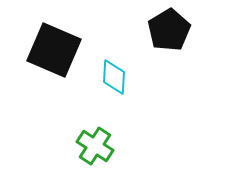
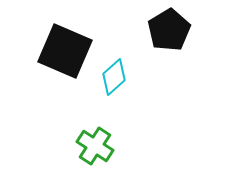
black square: moved 11 px right, 1 px down
cyan diamond: rotated 45 degrees clockwise
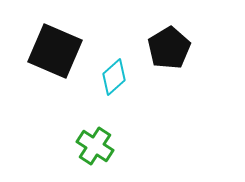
black pentagon: moved 18 px down
black square: moved 10 px left
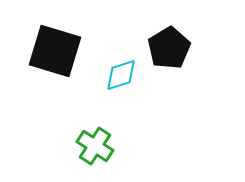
black square: rotated 6 degrees counterclockwise
cyan diamond: moved 7 px right, 2 px up; rotated 24 degrees clockwise
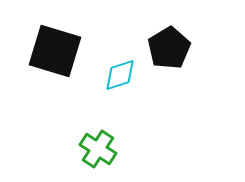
cyan diamond: moved 1 px left
green cross: moved 3 px right, 3 px down
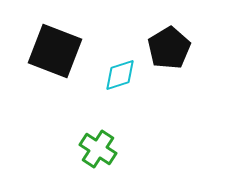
black square: rotated 4 degrees clockwise
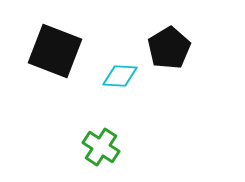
cyan diamond: moved 1 px down; rotated 21 degrees clockwise
green cross: moved 3 px right, 2 px up
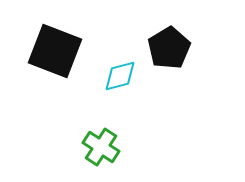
cyan diamond: rotated 18 degrees counterclockwise
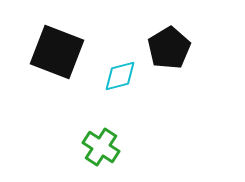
black square: moved 2 px right, 1 px down
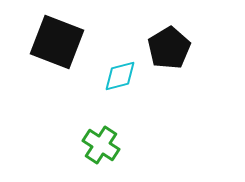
black square: moved 10 px up
green cross: moved 2 px up
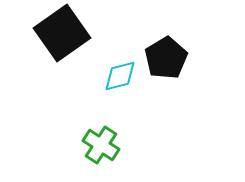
black square: moved 5 px right, 9 px up; rotated 34 degrees clockwise
black pentagon: moved 3 px left, 10 px down
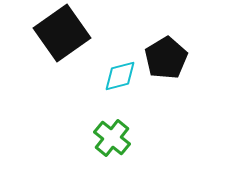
green cross: moved 11 px right, 7 px up; rotated 6 degrees clockwise
